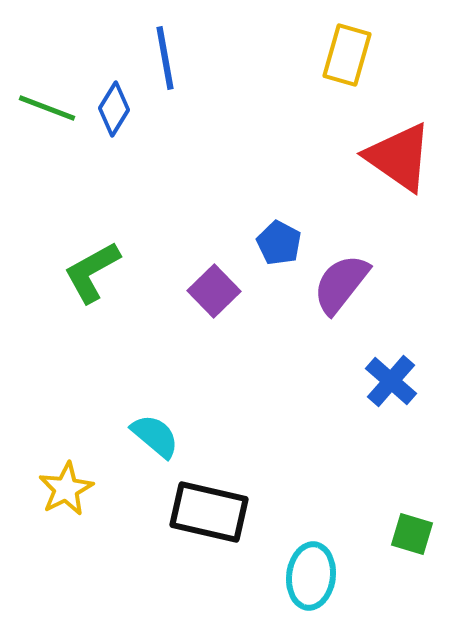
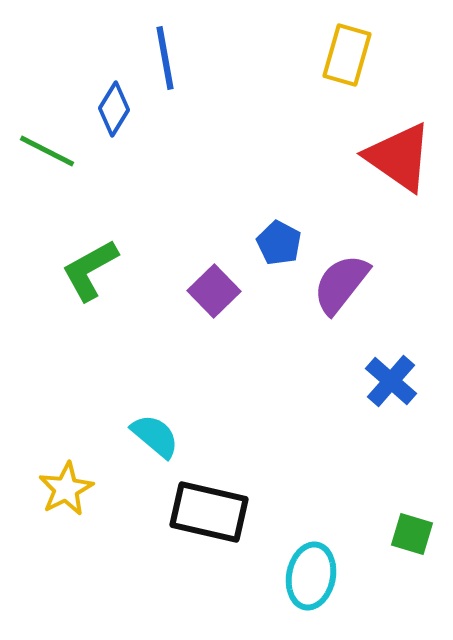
green line: moved 43 px down; rotated 6 degrees clockwise
green L-shape: moved 2 px left, 2 px up
cyan ellipse: rotated 4 degrees clockwise
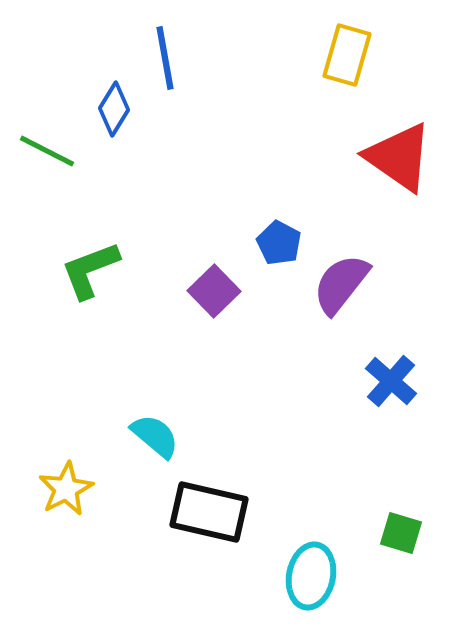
green L-shape: rotated 8 degrees clockwise
green square: moved 11 px left, 1 px up
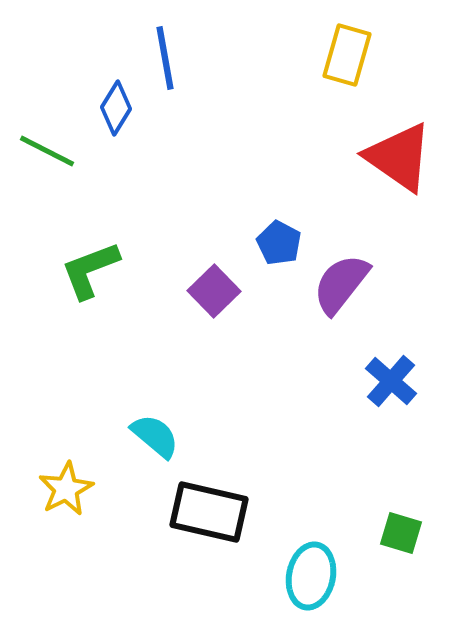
blue diamond: moved 2 px right, 1 px up
